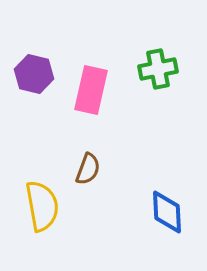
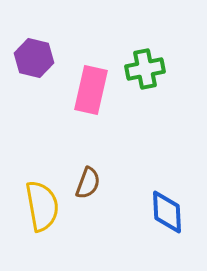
green cross: moved 13 px left
purple hexagon: moved 16 px up
brown semicircle: moved 14 px down
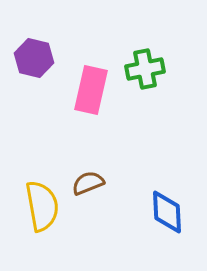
brown semicircle: rotated 132 degrees counterclockwise
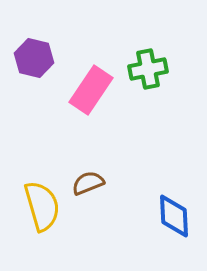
green cross: moved 3 px right
pink rectangle: rotated 21 degrees clockwise
yellow semicircle: rotated 6 degrees counterclockwise
blue diamond: moved 7 px right, 4 px down
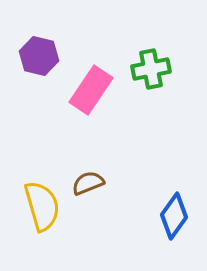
purple hexagon: moved 5 px right, 2 px up
green cross: moved 3 px right
blue diamond: rotated 39 degrees clockwise
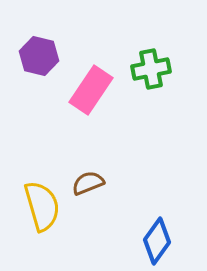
blue diamond: moved 17 px left, 25 px down
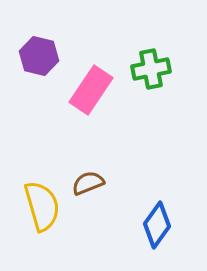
blue diamond: moved 16 px up
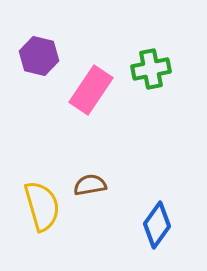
brown semicircle: moved 2 px right, 2 px down; rotated 12 degrees clockwise
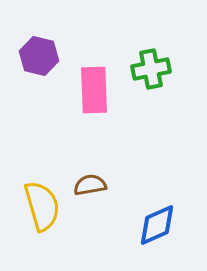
pink rectangle: moved 3 px right; rotated 36 degrees counterclockwise
blue diamond: rotated 30 degrees clockwise
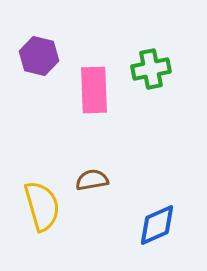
brown semicircle: moved 2 px right, 5 px up
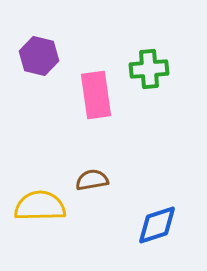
green cross: moved 2 px left; rotated 6 degrees clockwise
pink rectangle: moved 2 px right, 5 px down; rotated 6 degrees counterclockwise
yellow semicircle: moved 2 px left; rotated 75 degrees counterclockwise
blue diamond: rotated 6 degrees clockwise
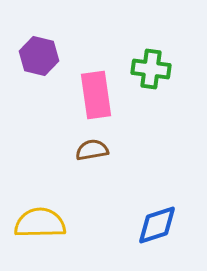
green cross: moved 2 px right; rotated 12 degrees clockwise
brown semicircle: moved 30 px up
yellow semicircle: moved 17 px down
